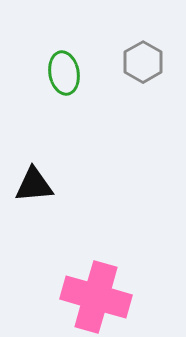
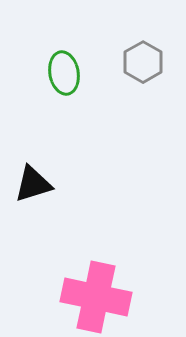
black triangle: moved 1 px left, 1 px up; rotated 12 degrees counterclockwise
pink cross: rotated 4 degrees counterclockwise
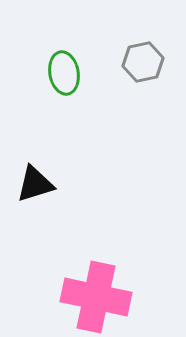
gray hexagon: rotated 18 degrees clockwise
black triangle: moved 2 px right
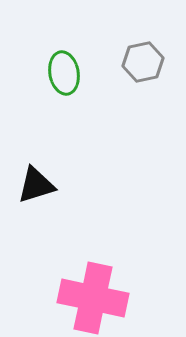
black triangle: moved 1 px right, 1 px down
pink cross: moved 3 px left, 1 px down
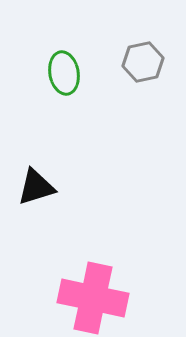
black triangle: moved 2 px down
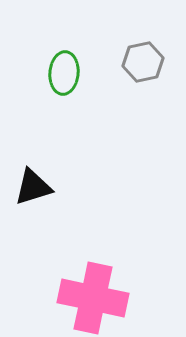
green ellipse: rotated 15 degrees clockwise
black triangle: moved 3 px left
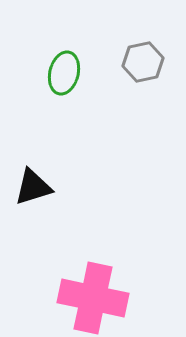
green ellipse: rotated 9 degrees clockwise
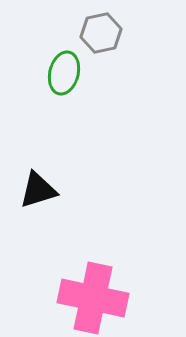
gray hexagon: moved 42 px left, 29 px up
black triangle: moved 5 px right, 3 px down
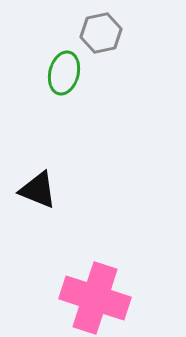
black triangle: rotated 39 degrees clockwise
pink cross: moved 2 px right; rotated 6 degrees clockwise
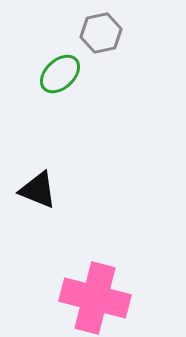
green ellipse: moved 4 px left, 1 px down; rotated 33 degrees clockwise
pink cross: rotated 4 degrees counterclockwise
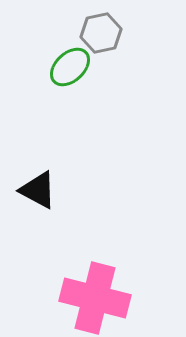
green ellipse: moved 10 px right, 7 px up
black triangle: rotated 6 degrees clockwise
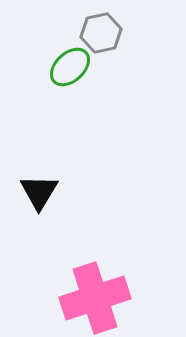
black triangle: moved 1 px right, 2 px down; rotated 33 degrees clockwise
pink cross: rotated 32 degrees counterclockwise
